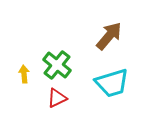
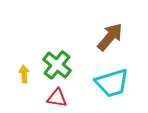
brown arrow: moved 1 px right, 1 px down
red triangle: rotated 35 degrees clockwise
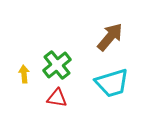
green cross: rotated 12 degrees clockwise
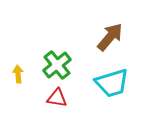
yellow arrow: moved 6 px left
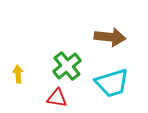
brown arrow: rotated 56 degrees clockwise
green cross: moved 10 px right, 1 px down
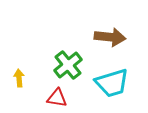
green cross: moved 1 px right, 1 px up
yellow arrow: moved 1 px right, 4 px down
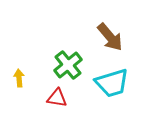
brown arrow: rotated 44 degrees clockwise
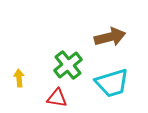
brown arrow: rotated 64 degrees counterclockwise
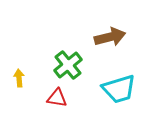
cyan trapezoid: moved 7 px right, 6 px down
